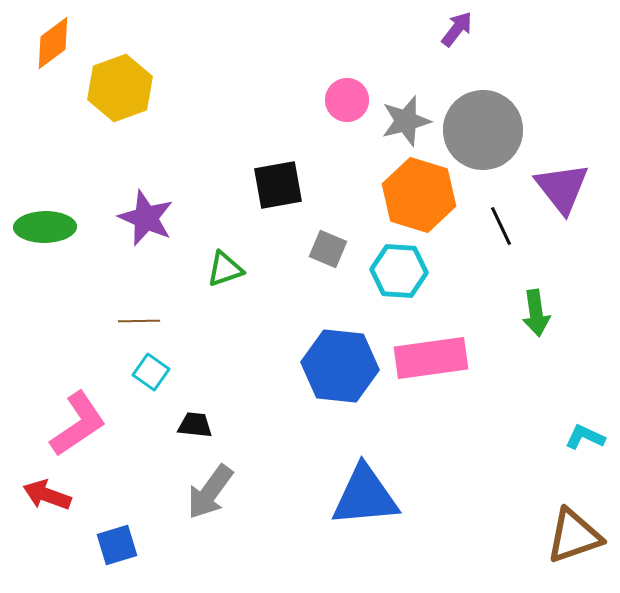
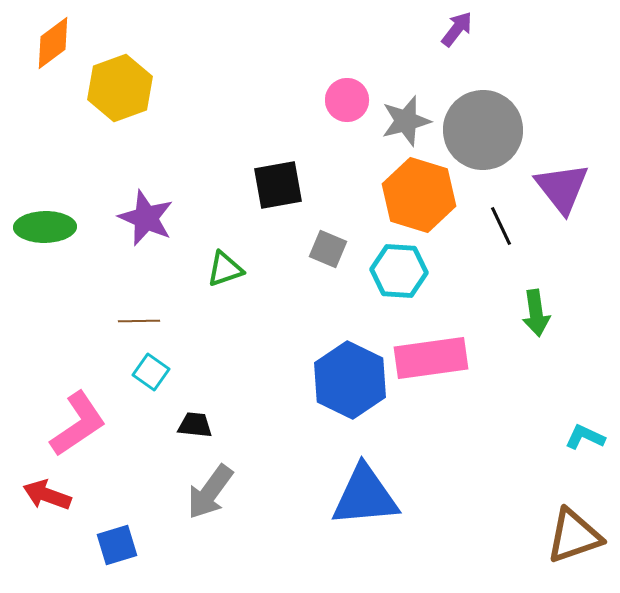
blue hexagon: moved 10 px right, 14 px down; rotated 20 degrees clockwise
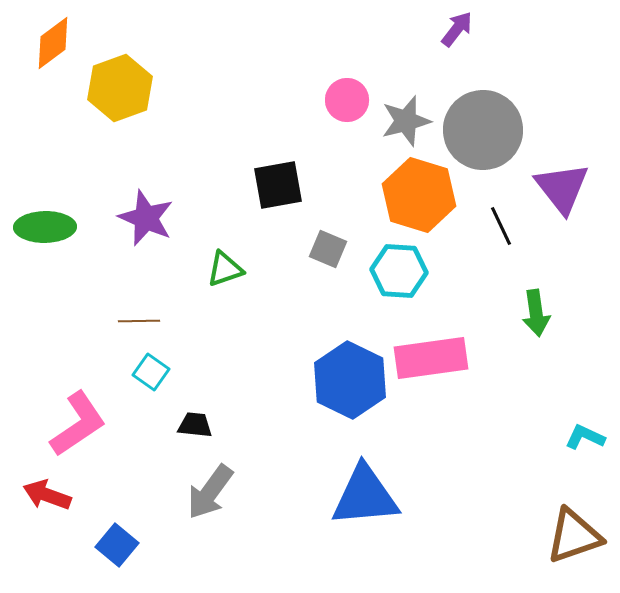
blue square: rotated 33 degrees counterclockwise
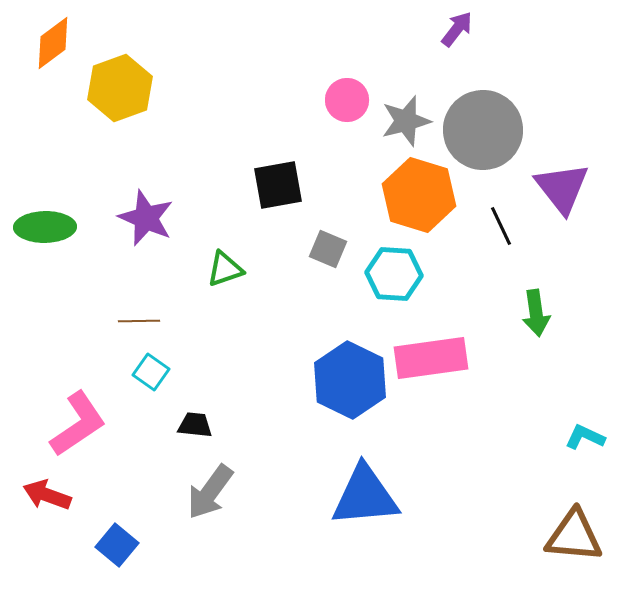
cyan hexagon: moved 5 px left, 3 px down
brown triangle: rotated 24 degrees clockwise
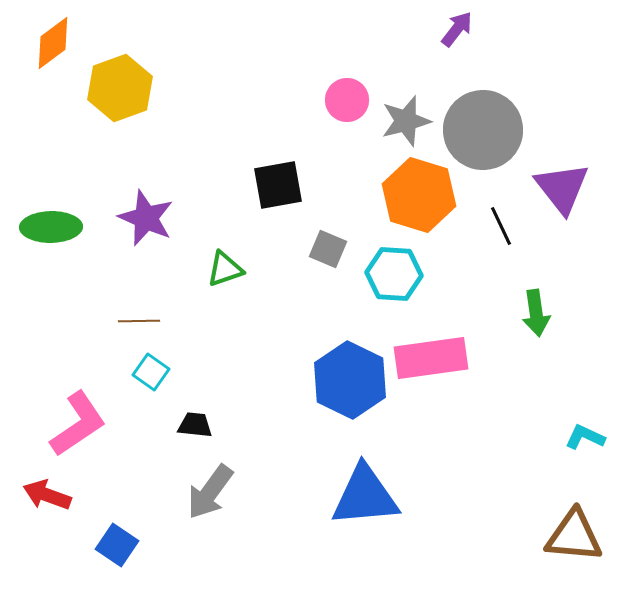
green ellipse: moved 6 px right
blue square: rotated 6 degrees counterclockwise
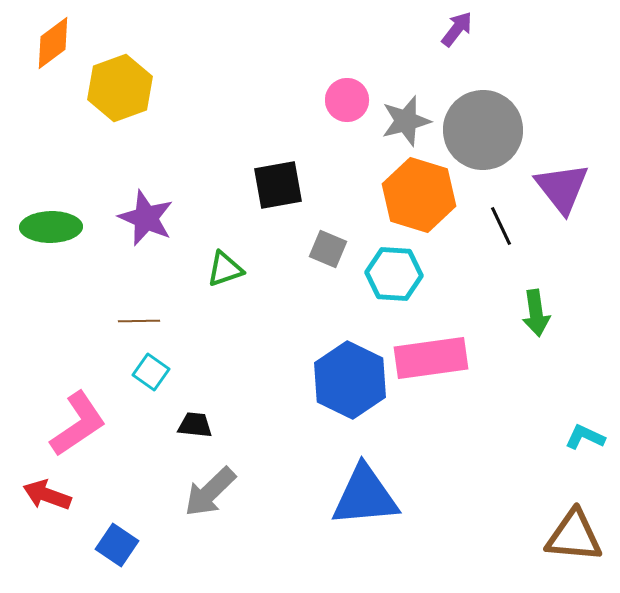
gray arrow: rotated 10 degrees clockwise
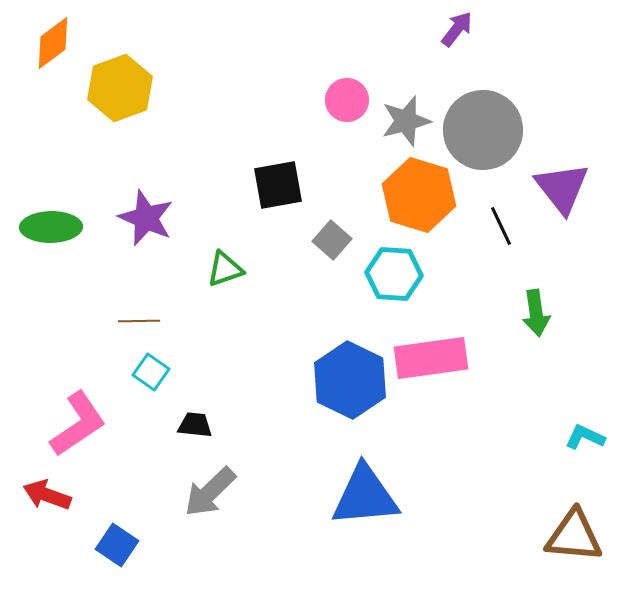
gray square: moved 4 px right, 9 px up; rotated 18 degrees clockwise
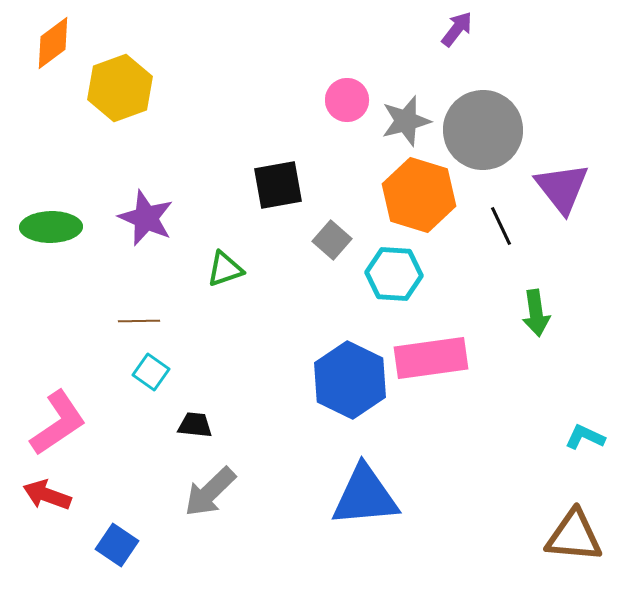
pink L-shape: moved 20 px left, 1 px up
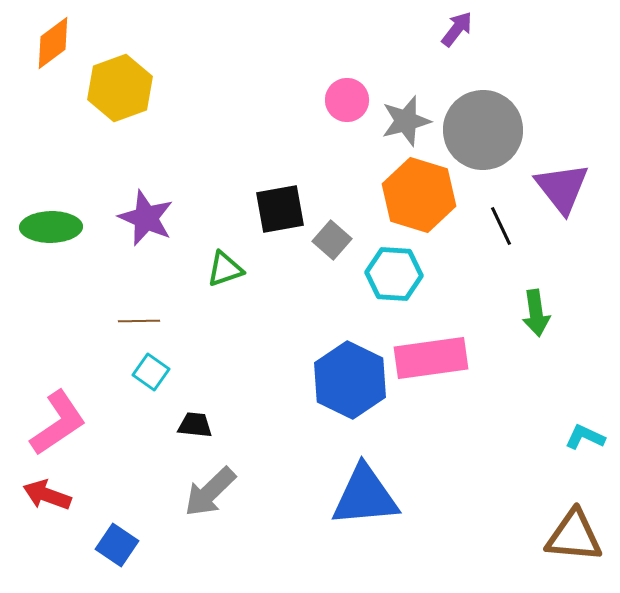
black square: moved 2 px right, 24 px down
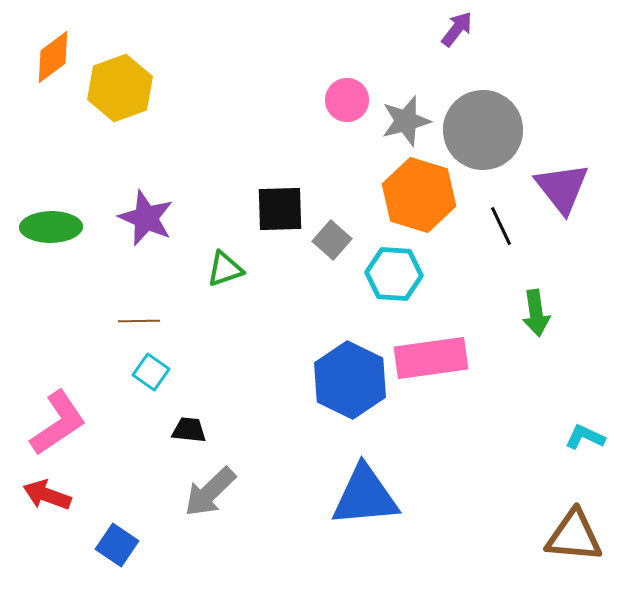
orange diamond: moved 14 px down
black square: rotated 8 degrees clockwise
black trapezoid: moved 6 px left, 5 px down
